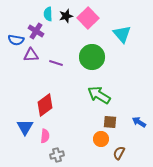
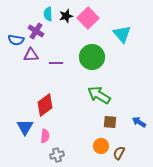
purple line: rotated 16 degrees counterclockwise
orange circle: moved 7 px down
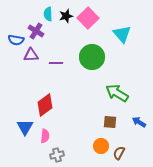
green arrow: moved 18 px right, 2 px up
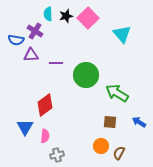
purple cross: moved 1 px left
green circle: moved 6 px left, 18 px down
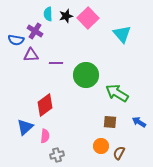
blue triangle: rotated 18 degrees clockwise
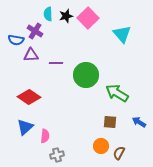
red diamond: moved 16 px left, 8 px up; rotated 70 degrees clockwise
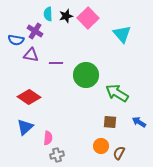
purple triangle: rotated 14 degrees clockwise
pink semicircle: moved 3 px right, 2 px down
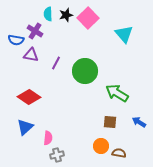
black star: moved 1 px up
cyan triangle: moved 2 px right
purple line: rotated 64 degrees counterclockwise
green circle: moved 1 px left, 4 px up
brown semicircle: rotated 72 degrees clockwise
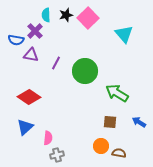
cyan semicircle: moved 2 px left, 1 px down
purple cross: rotated 14 degrees clockwise
